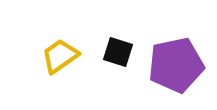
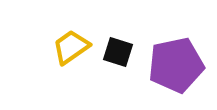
yellow trapezoid: moved 11 px right, 9 px up
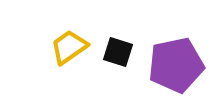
yellow trapezoid: moved 2 px left
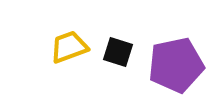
yellow trapezoid: rotated 15 degrees clockwise
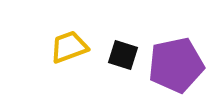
black square: moved 5 px right, 3 px down
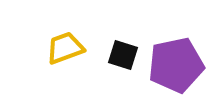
yellow trapezoid: moved 4 px left, 1 px down
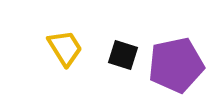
yellow trapezoid: rotated 78 degrees clockwise
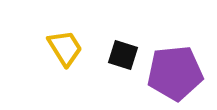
purple pentagon: moved 1 px left, 8 px down; rotated 6 degrees clockwise
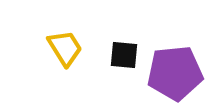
black square: moved 1 px right; rotated 12 degrees counterclockwise
